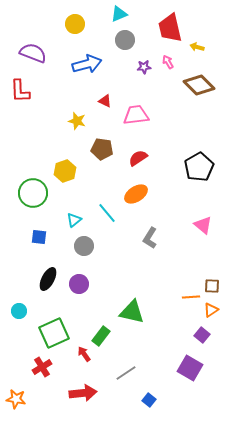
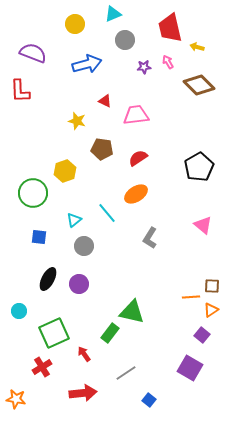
cyan triangle at (119, 14): moved 6 px left
green rectangle at (101, 336): moved 9 px right, 3 px up
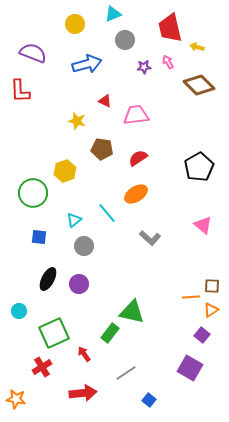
gray L-shape at (150, 238): rotated 80 degrees counterclockwise
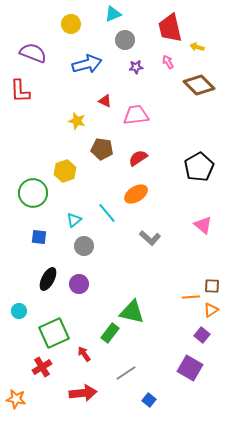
yellow circle at (75, 24): moved 4 px left
purple star at (144, 67): moved 8 px left
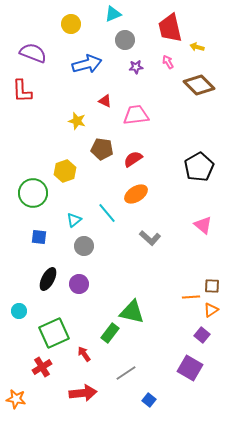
red L-shape at (20, 91): moved 2 px right
red semicircle at (138, 158): moved 5 px left, 1 px down
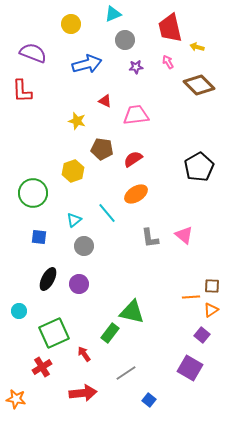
yellow hexagon at (65, 171): moved 8 px right
pink triangle at (203, 225): moved 19 px left, 10 px down
gray L-shape at (150, 238): rotated 40 degrees clockwise
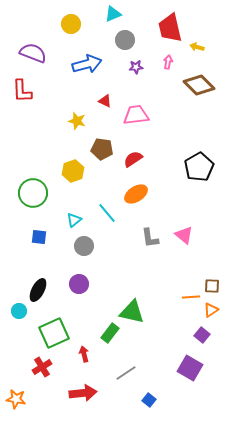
pink arrow at (168, 62): rotated 40 degrees clockwise
black ellipse at (48, 279): moved 10 px left, 11 px down
red arrow at (84, 354): rotated 21 degrees clockwise
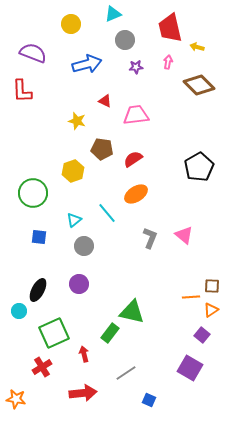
gray L-shape at (150, 238): rotated 150 degrees counterclockwise
blue square at (149, 400): rotated 16 degrees counterclockwise
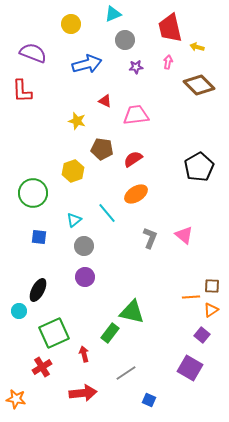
purple circle at (79, 284): moved 6 px right, 7 px up
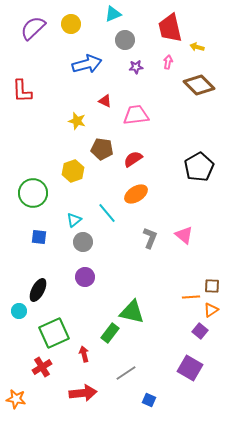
purple semicircle at (33, 53): moved 25 px up; rotated 64 degrees counterclockwise
gray circle at (84, 246): moved 1 px left, 4 px up
purple square at (202, 335): moved 2 px left, 4 px up
